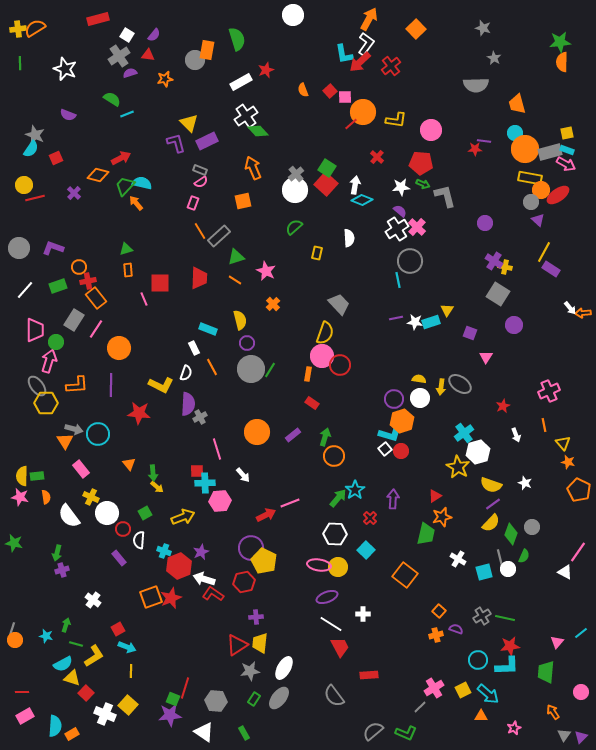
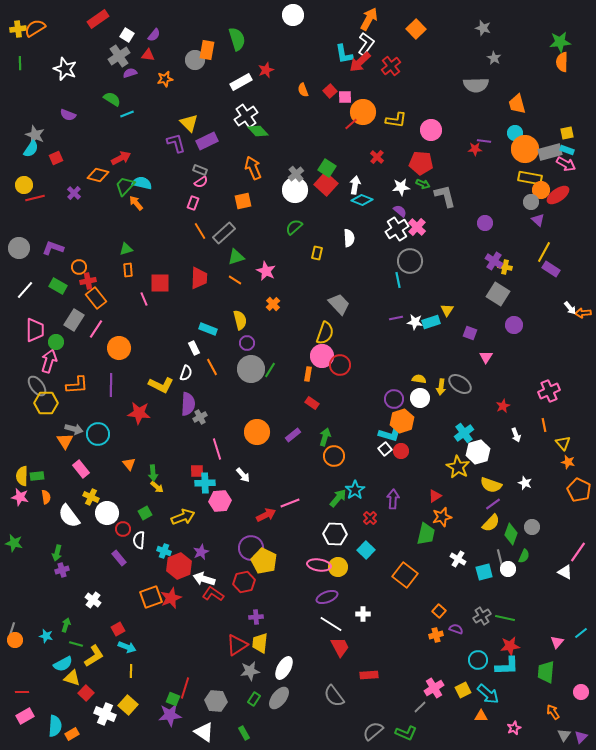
red rectangle at (98, 19): rotated 20 degrees counterclockwise
gray rectangle at (219, 236): moved 5 px right, 3 px up
green rectangle at (58, 286): rotated 48 degrees clockwise
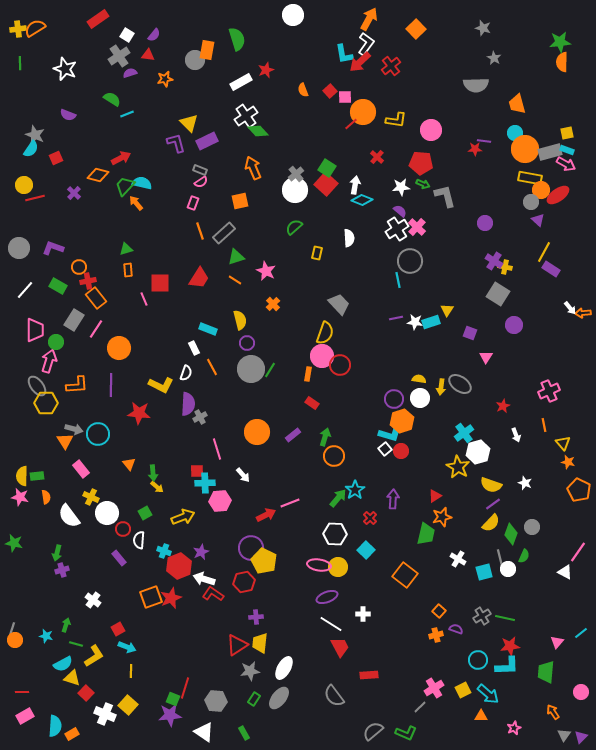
orange square at (243, 201): moved 3 px left
orange line at (200, 231): rotated 12 degrees clockwise
red trapezoid at (199, 278): rotated 30 degrees clockwise
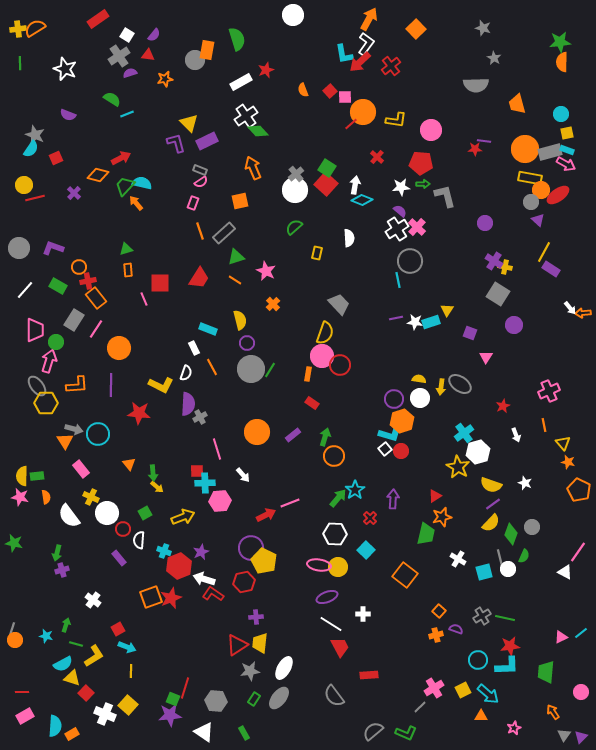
cyan circle at (515, 133): moved 46 px right, 19 px up
green arrow at (423, 184): rotated 24 degrees counterclockwise
pink triangle at (557, 642): moved 4 px right, 5 px up; rotated 24 degrees clockwise
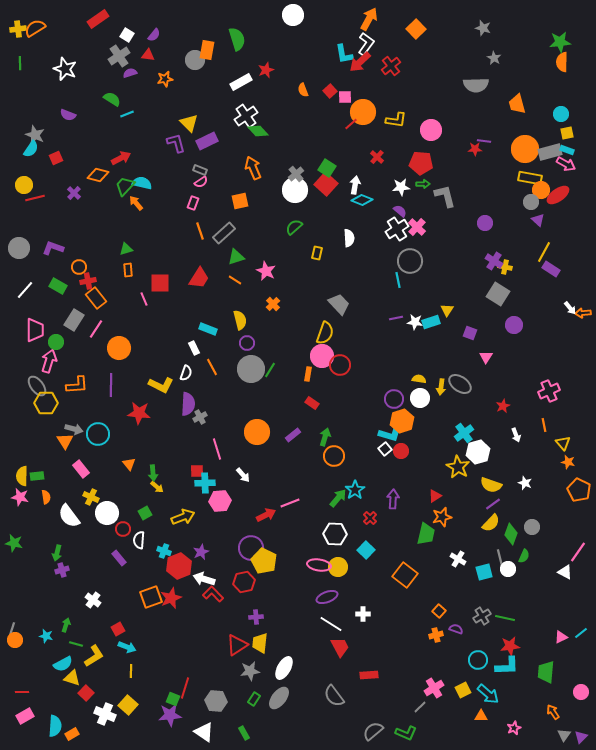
red L-shape at (213, 594): rotated 10 degrees clockwise
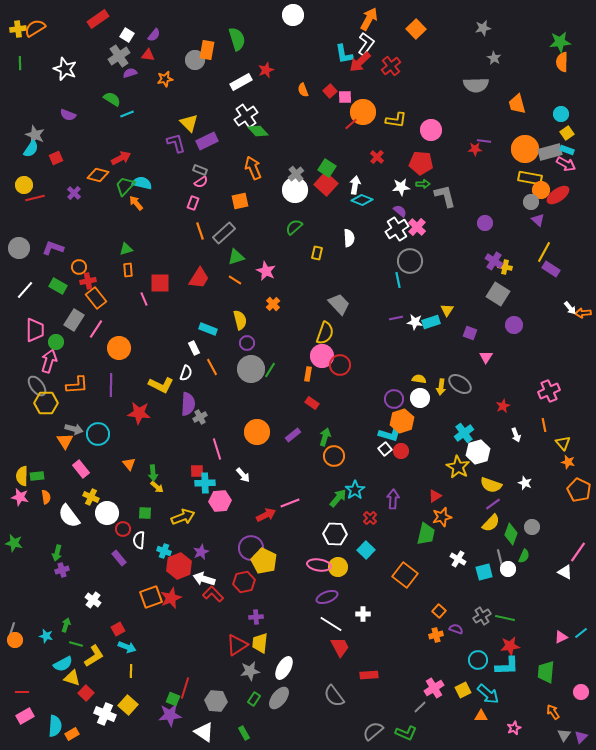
gray star at (483, 28): rotated 28 degrees counterclockwise
yellow square at (567, 133): rotated 24 degrees counterclockwise
green square at (145, 513): rotated 32 degrees clockwise
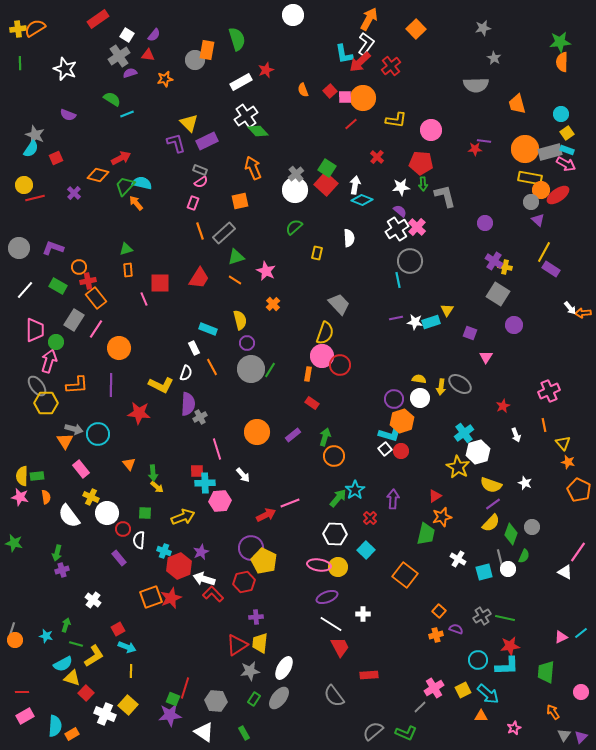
orange circle at (363, 112): moved 14 px up
green arrow at (423, 184): rotated 88 degrees clockwise
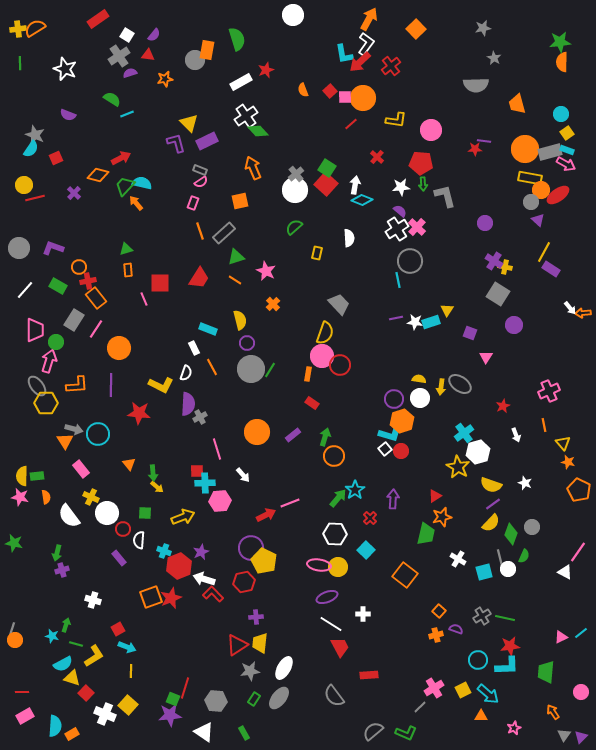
white cross at (93, 600): rotated 21 degrees counterclockwise
cyan star at (46, 636): moved 6 px right
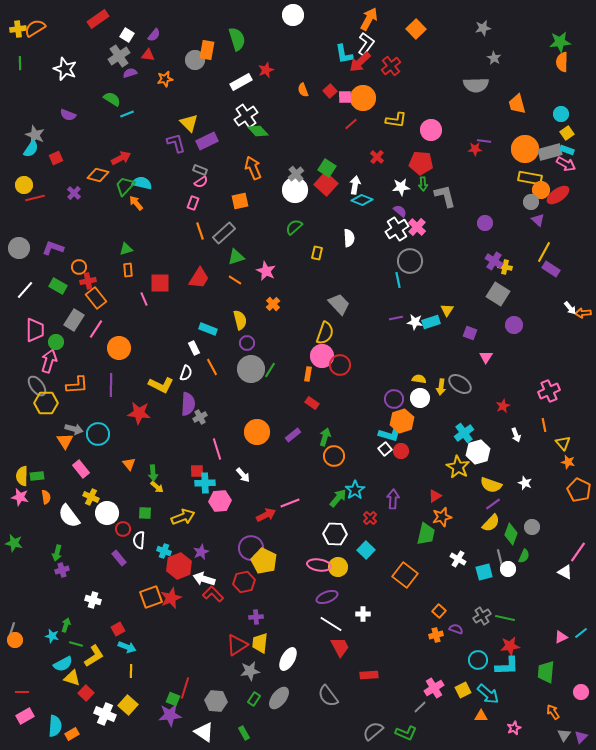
white ellipse at (284, 668): moved 4 px right, 9 px up
gray semicircle at (334, 696): moved 6 px left
